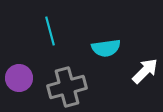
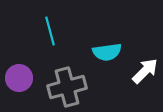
cyan semicircle: moved 1 px right, 4 px down
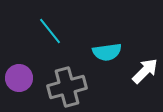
cyan line: rotated 24 degrees counterclockwise
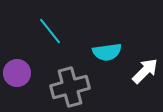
purple circle: moved 2 px left, 5 px up
gray cross: moved 3 px right
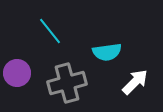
white arrow: moved 10 px left, 11 px down
gray cross: moved 3 px left, 4 px up
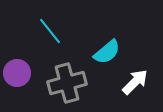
cyan semicircle: rotated 32 degrees counterclockwise
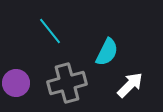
cyan semicircle: rotated 24 degrees counterclockwise
purple circle: moved 1 px left, 10 px down
white arrow: moved 5 px left, 3 px down
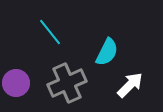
cyan line: moved 1 px down
gray cross: rotated 9 degrees counterclockwise
